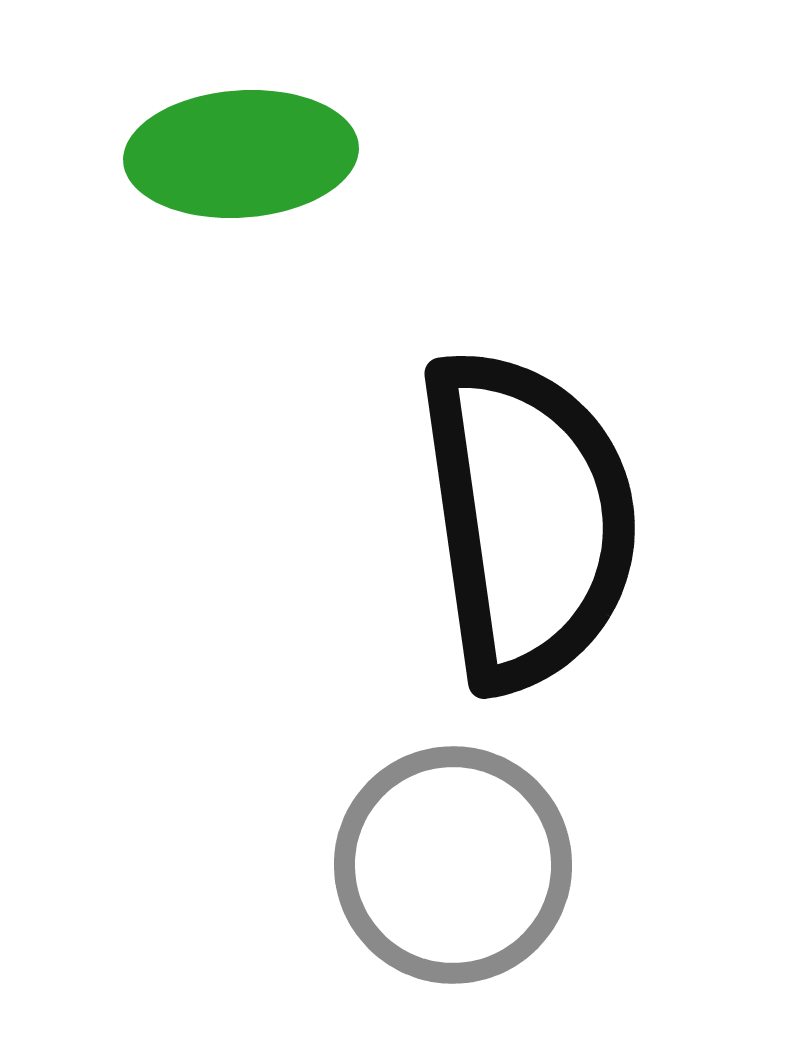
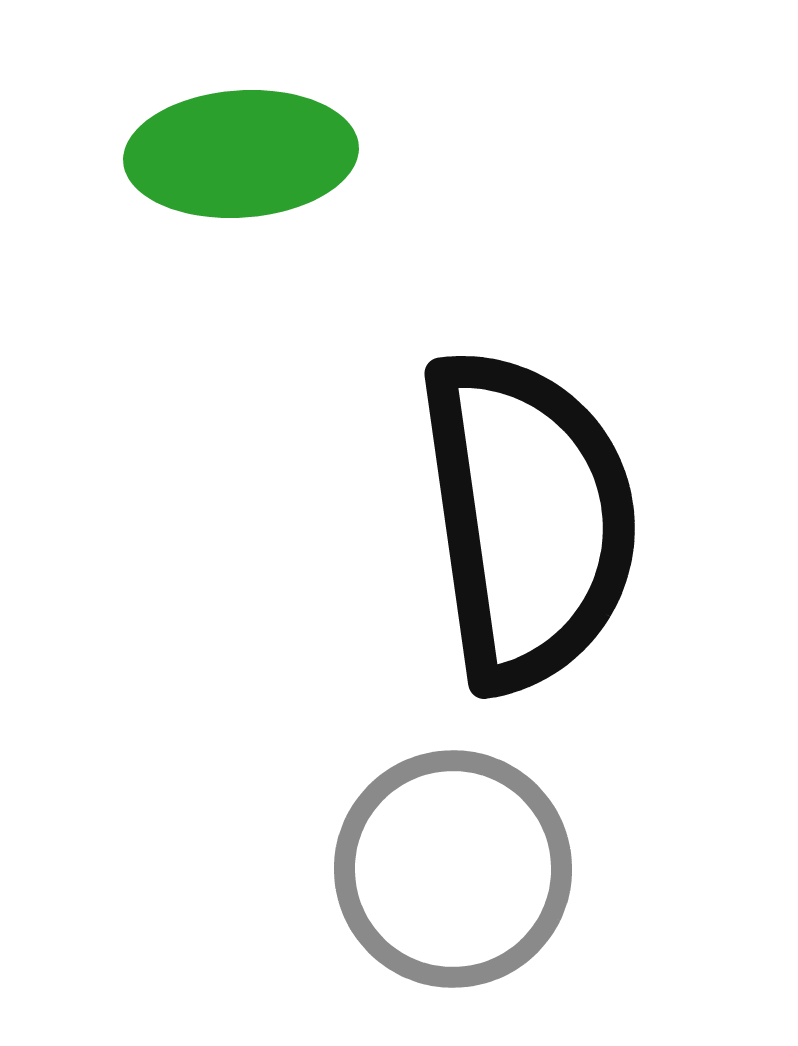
gray circle: moved 4 px down
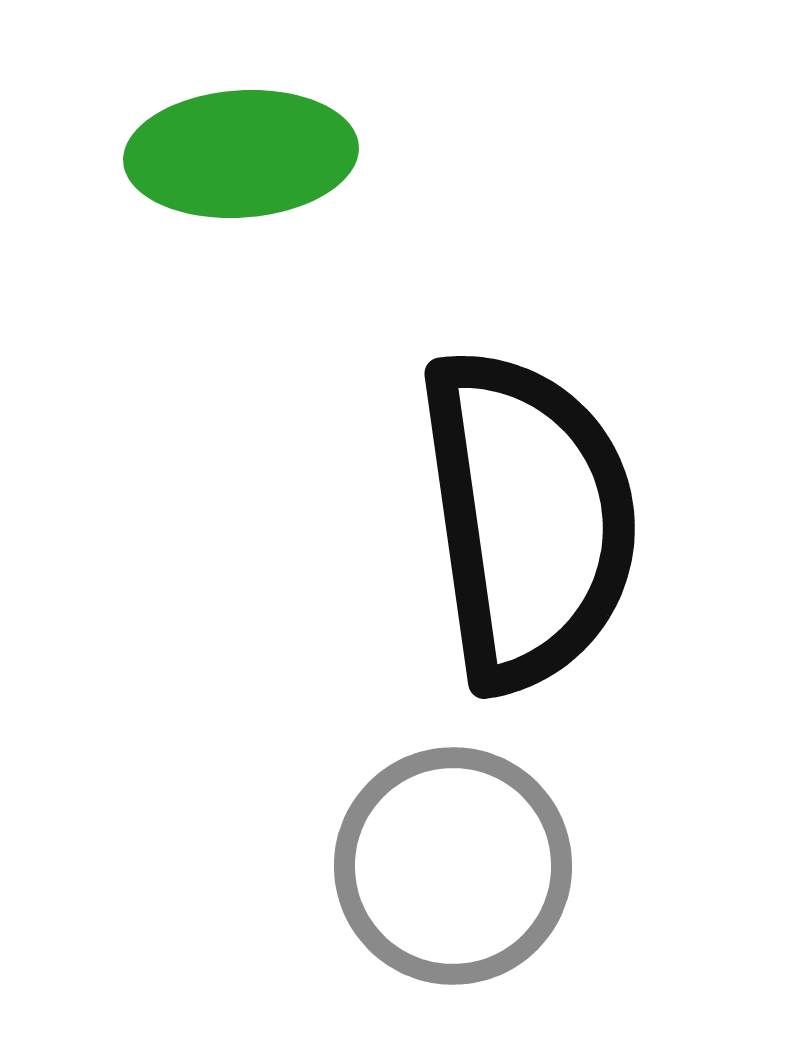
gray circle: moved 3 px up
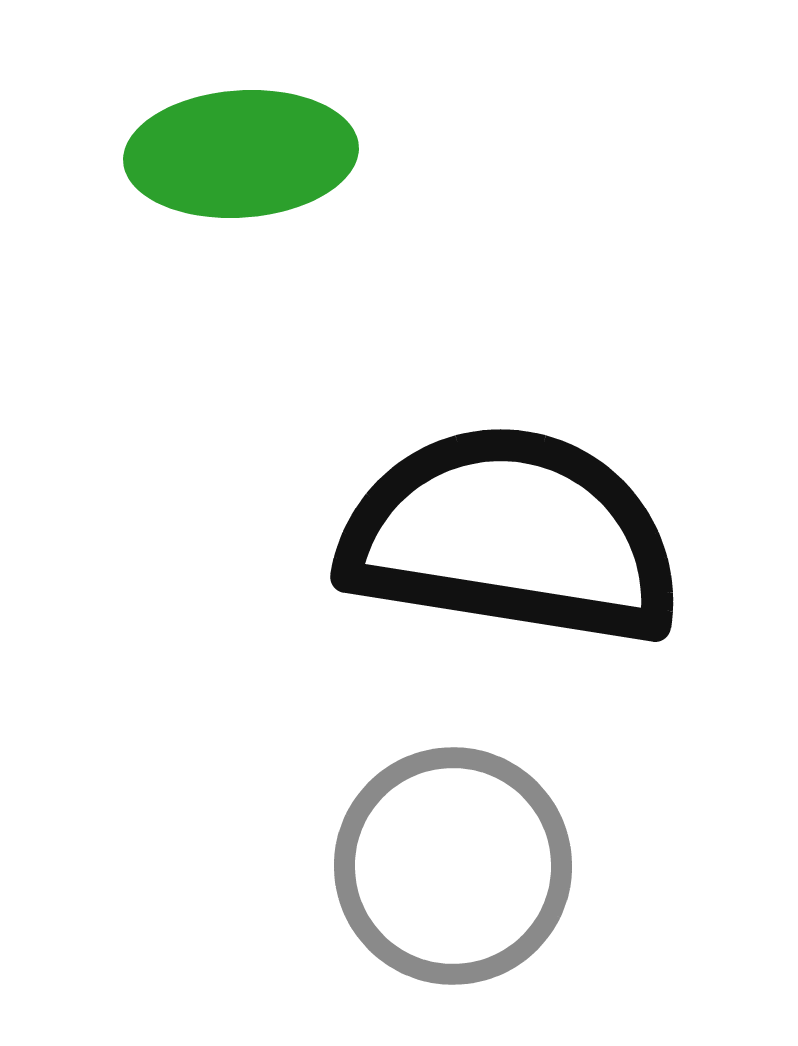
black semicircle: moved 17 px left, 17 px down; rotated 73 degrees counterclockwise
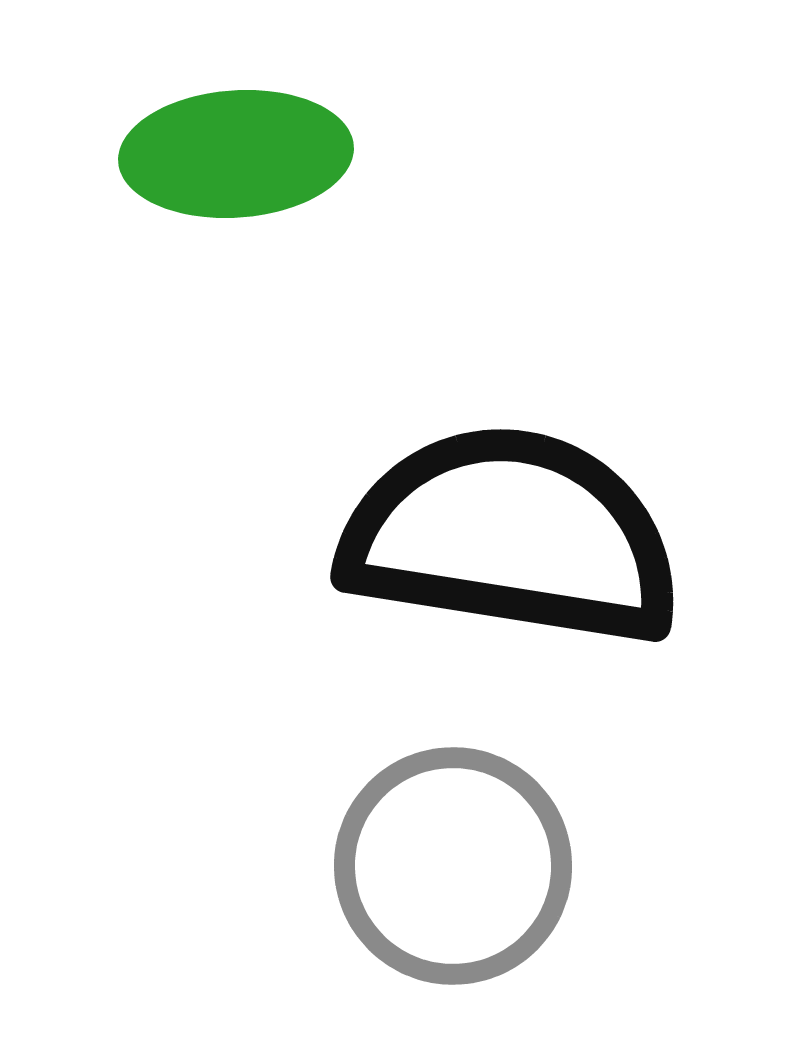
green ellipse: moved 5 px left
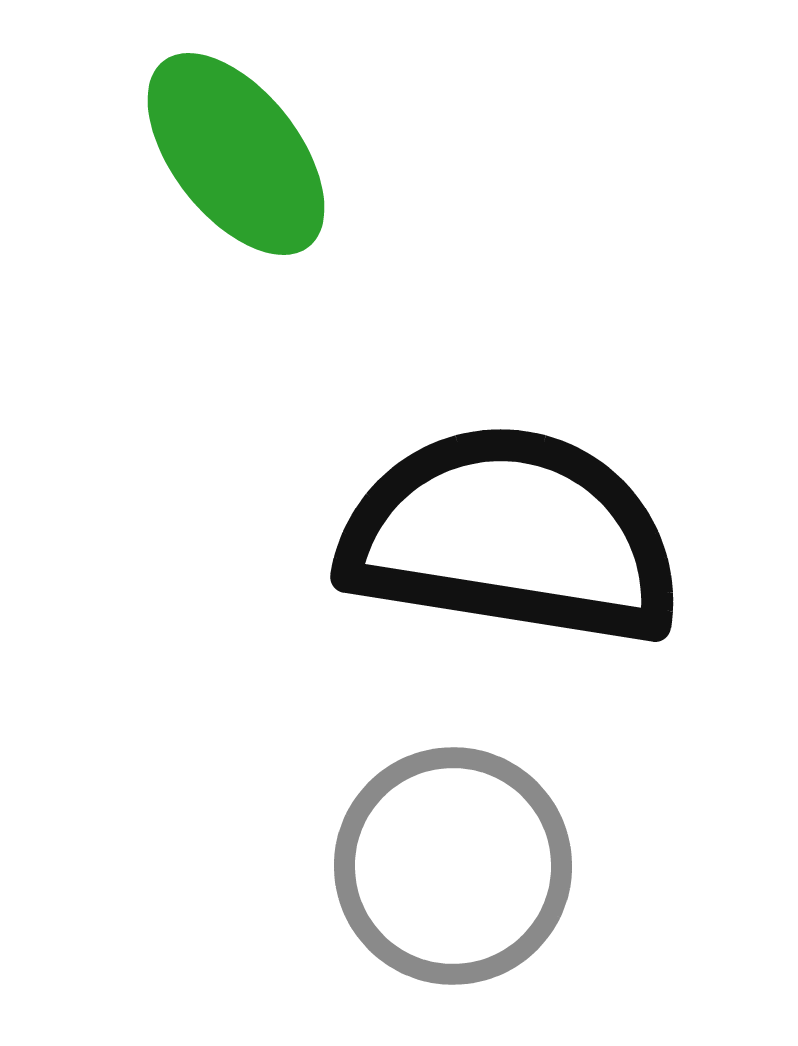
green ellipse: rotated 56 degrees clockwise
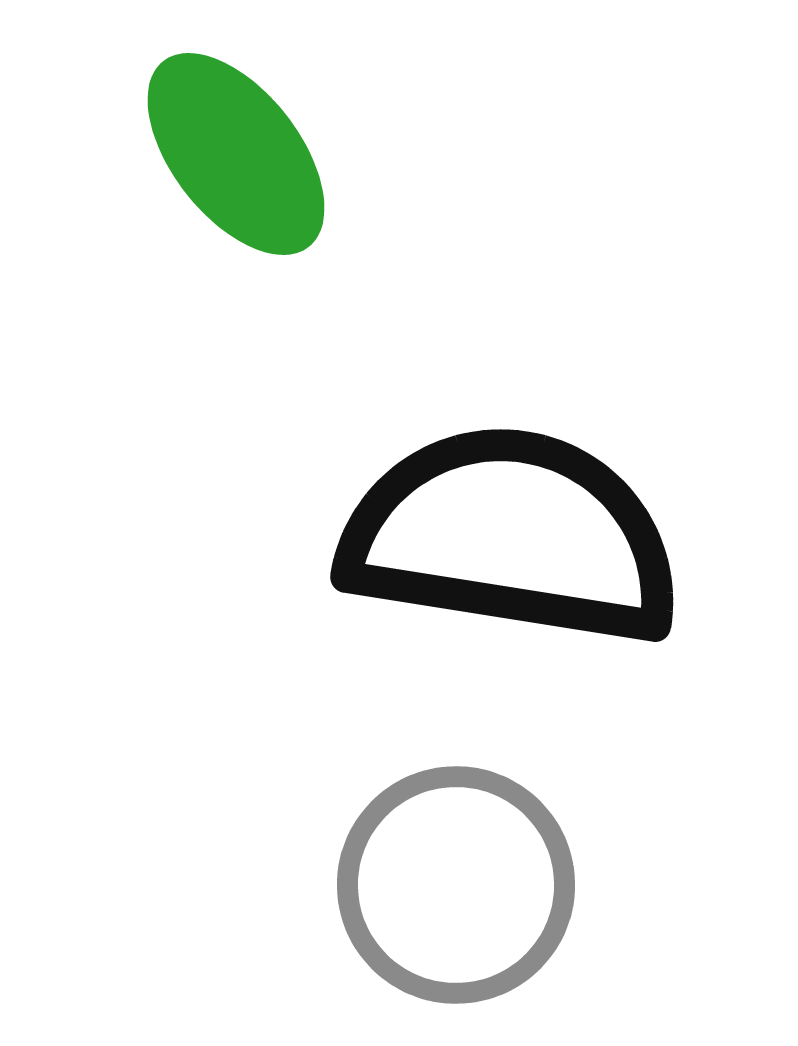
gray circle: moved 3 px right, 19 px down
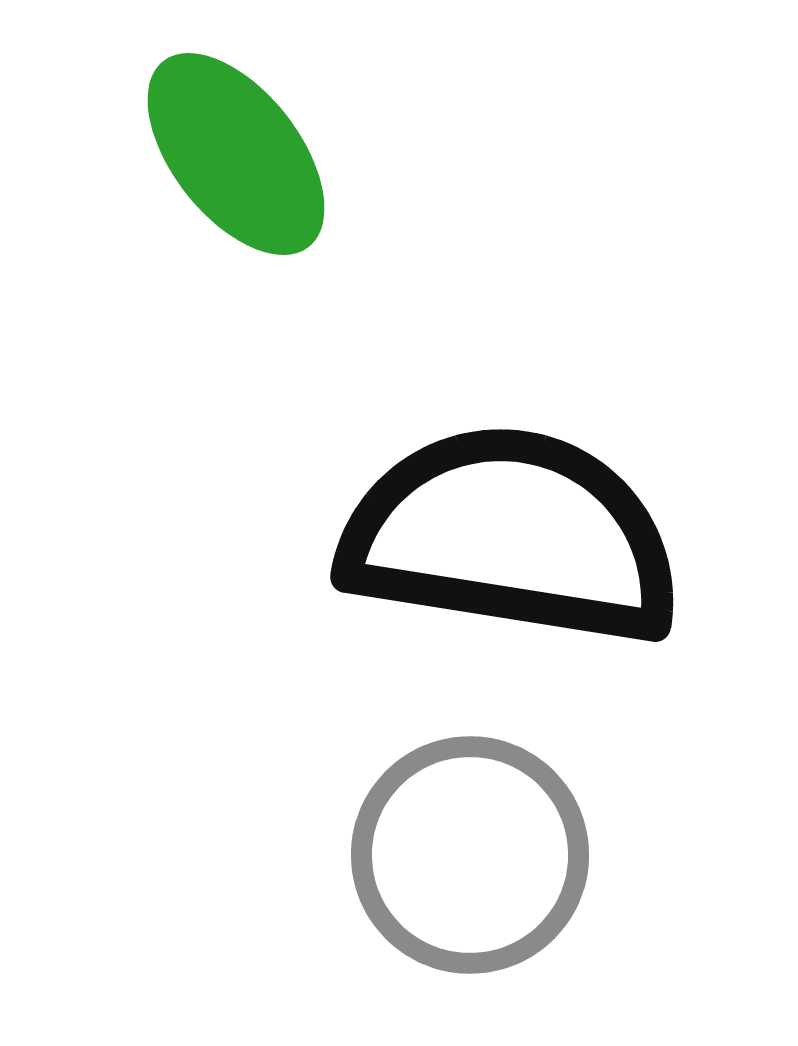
gray circle: moved 14 px right, 30 px up
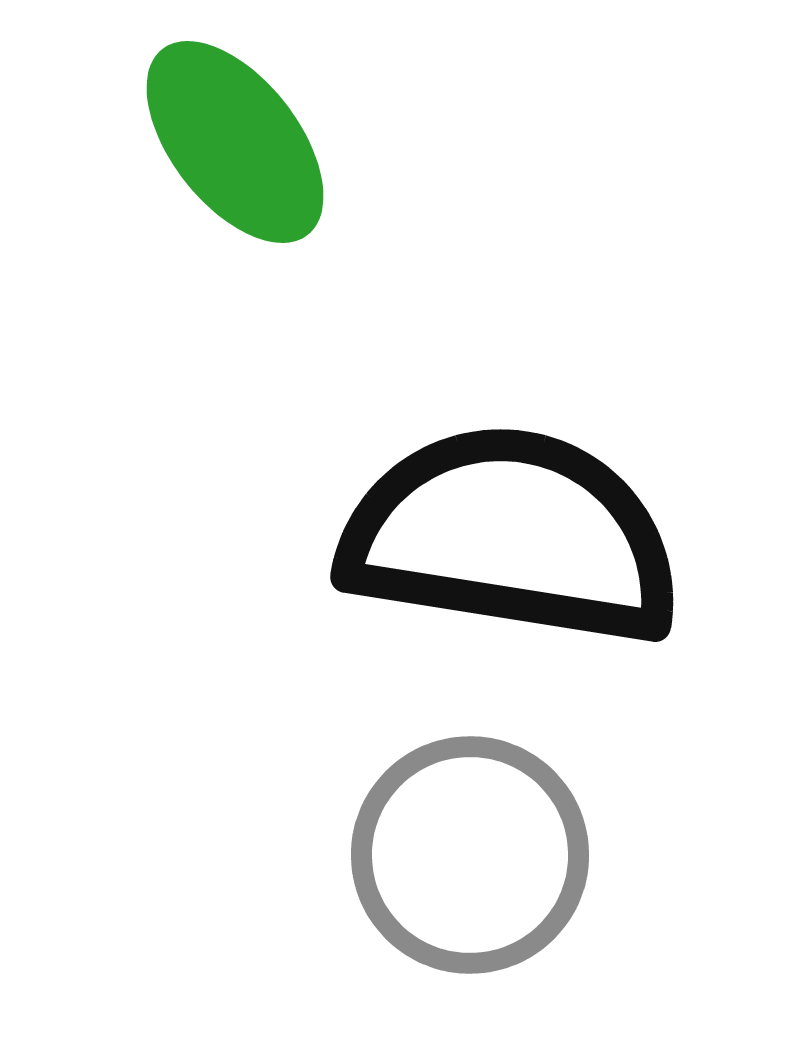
green ellipse: moved 1 px left, 12 px up
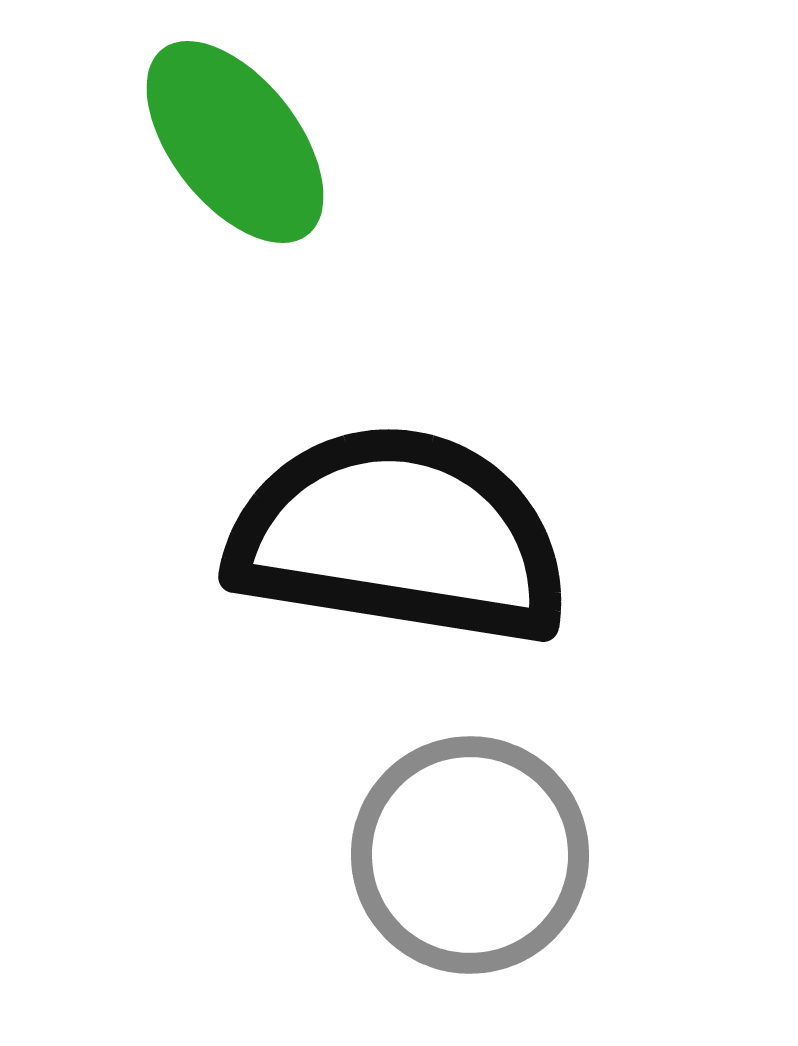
black semicircle: moved 112 px left
